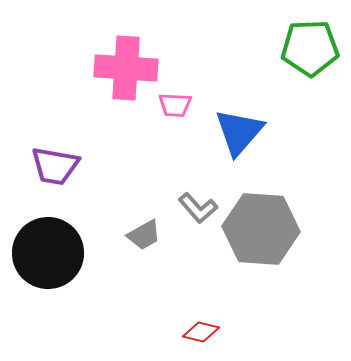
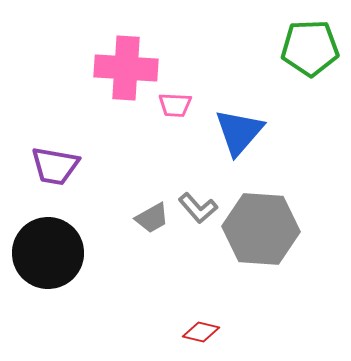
gray trapezoid: moved 8 px right, 17 px up
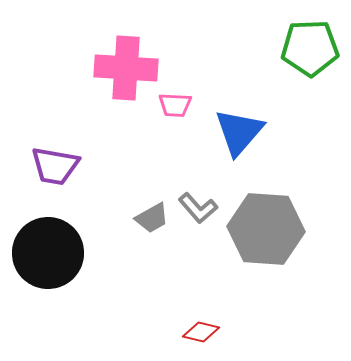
gray hexagon: moved 5 px right
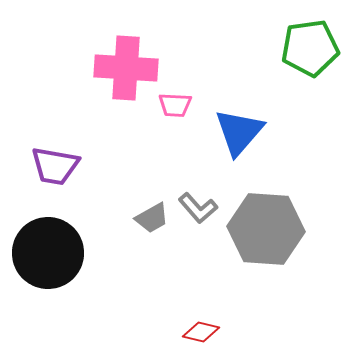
green pentagon: rotated 6 degrees counterclockwise
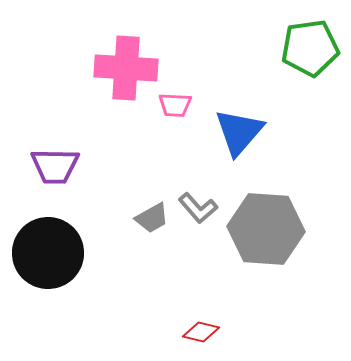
purple trapezoid: rotated 9 degrees counterclockwise
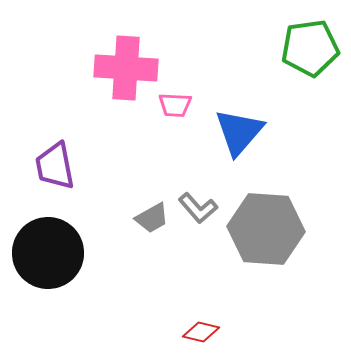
purple trapezoid: rotated 78 degrees clockwise
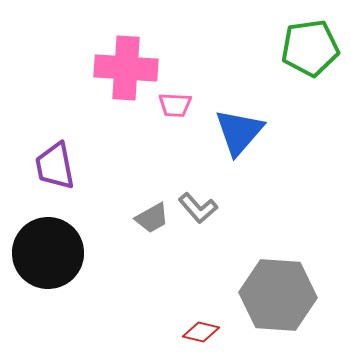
gray hexagon: moved 12 px right, 66 px down
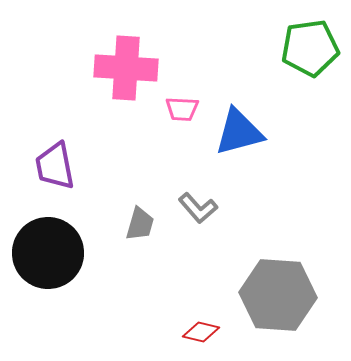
pink trapezoid: moved 7 px right, 4 px down
blue triangle: rotated 34 degrees clockwise
gray trapezoid: moved 12 px left, 6 px down; rotated 45 degrees counterclockwise
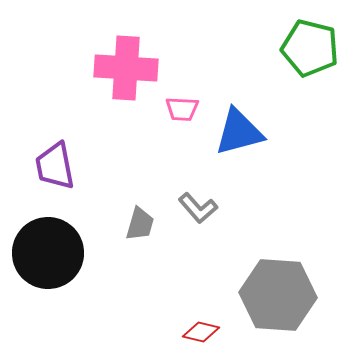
green pentagon: rotated 22 degrees clockwise
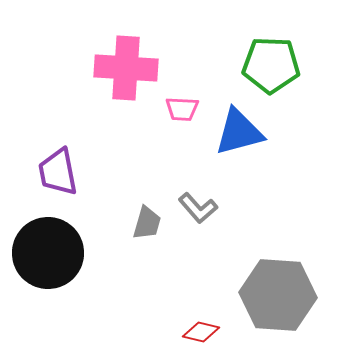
green pentagon: moved 39 px left, 17 px down; rotated 12 degrees counterclockwise
purple trapezoid: moved 3 px right, 6 px down
gray trapezoid: moved 7 px right, 1 px up
